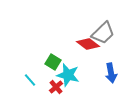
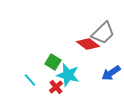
blue arrow: rotated 66 degrees clockwise
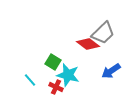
blue arrow: moved 2 px up
red cross: rotated 24 degrees counterclockwise
